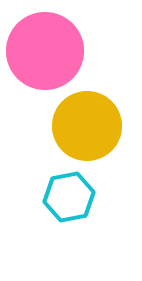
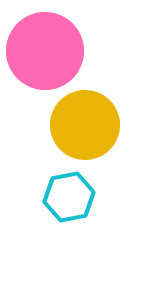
yellow circle: moved 2 px left, 1 px up
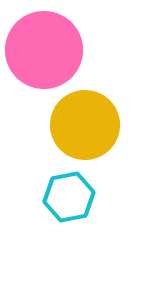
pink circle: moved 1 px left, 1 px up
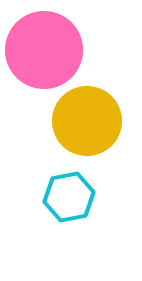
yellow circle: moved 2 px right, 4 px up
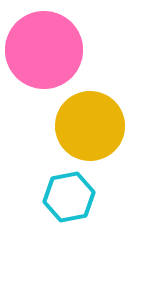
yellow circle: moved 3 px right, 5 px down
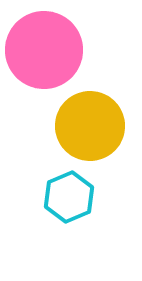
cyan hexagon: rotated 12 degrees counterclockwise
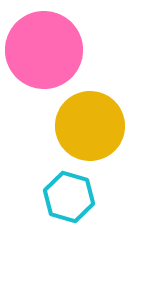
cyan hexagon: rotated 21 degrees counterclockwise
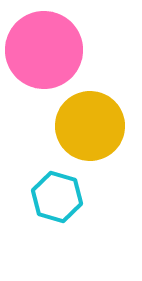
cyan hexagon: moved 12 px left
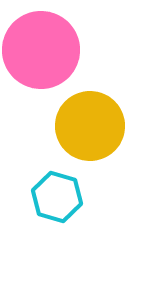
pink circle: moved 3 px left
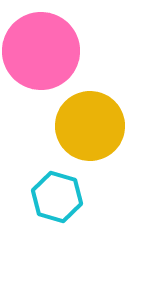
pink circle: moved 1 px down
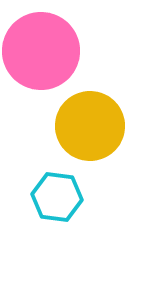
cyan hexagon: rotated 9 degrees counterclockwise
